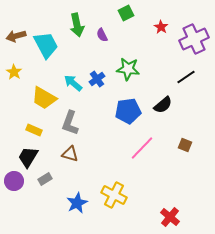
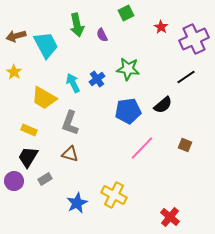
cyan arrow: rotated 24 degrees clockwise
yellow rectangle: moved 5 px left
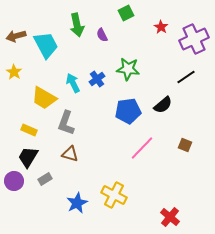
gray L-shape: moved 4 px left
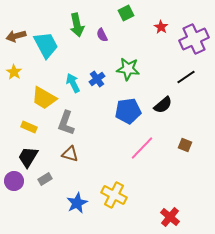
yellow rectangle: moved 3 px up
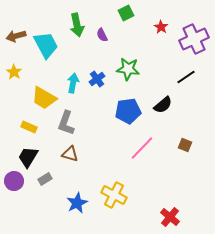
cyan arrow: rotated 36 degrees clockwise
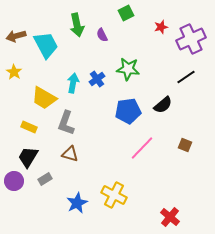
red star: rotated 24 degrees clockwise
purple cross: moved 3 px left
